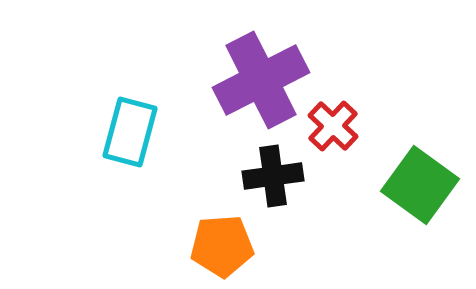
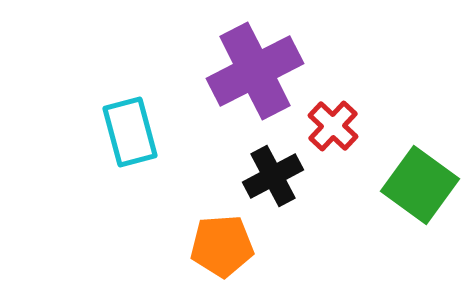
purple cross: moved 6 px left, 9 px up
cyan rectangle: rotated 30 degrees counterclockwise
black cross: rotated 20 degrees counterclockwise
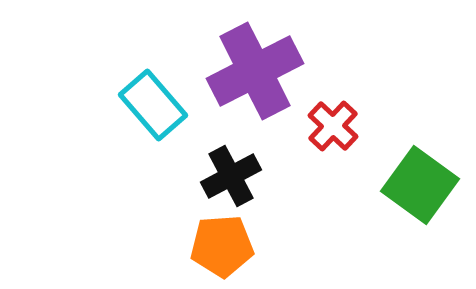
cyan rectangle: moved 23 px right, 27 px up; rotated 26 degrees counterclockwise
black cross: moved 42 px left
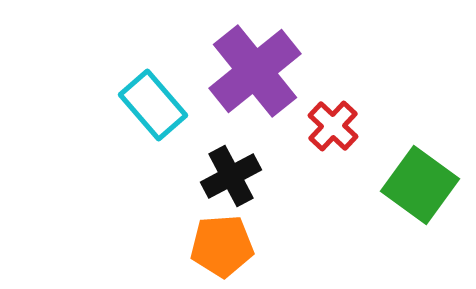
purple cross: rotated 12 degrees counterclockwise
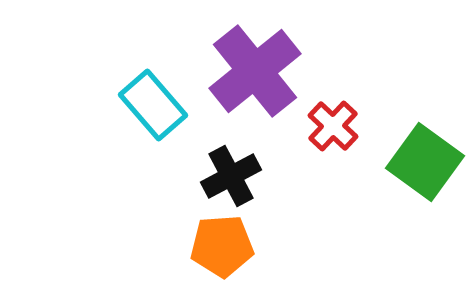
green square: moved 5 px right, 23 px up
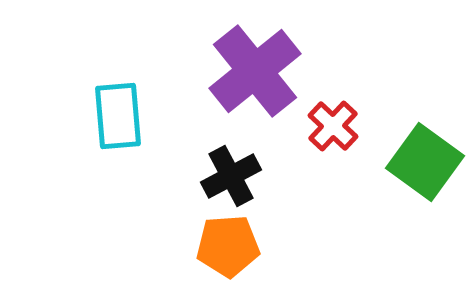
cyan rectangle: moved 35 px left, 11 px down; rotated 36 degrees clockwise
orange pentagon: moved 6 px right
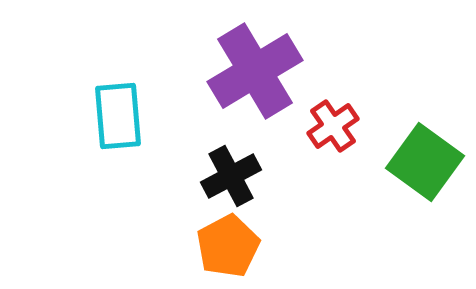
purple cross: rotated 8 degrees clockwise
red cross: rotated 12 degrees clockwise
orange pentagon: rotated 24 degrees counterclockwise
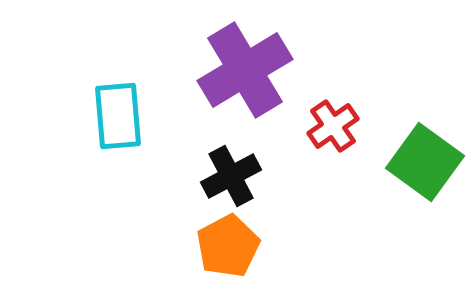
purple cross: moved 10 px left, 1 px up
